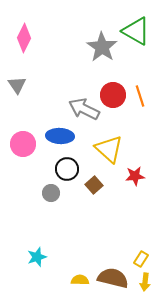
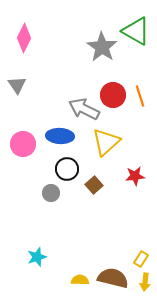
yellow triangle: moved 3 px left, 7 px up; rotated 36 degrees clockwise
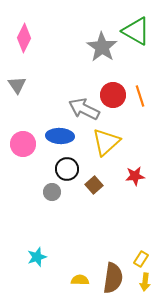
gray circle: moved 1 px right, 1 px up
brown semicircle: rotated 84 degrees clockwise
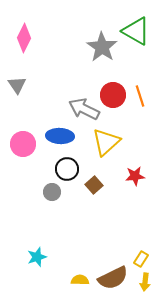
brown semicircle: rotated 56 degrees clockwise
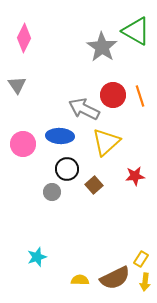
brown semicircle: moved 2 px right
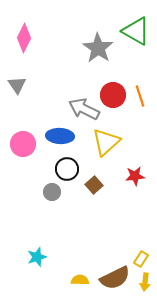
gray star: moved 4 px left, 1 px down
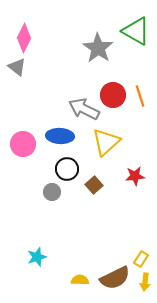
gray triangle: moved 18 px up; rotated 18 degrees counterclockwise
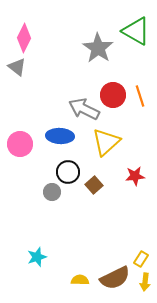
pink circle: moved 3 px left
black circle: moved 1 px right, 3 px down
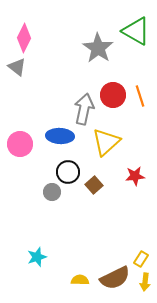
gray arrow: rotated 76 degrees clockwise
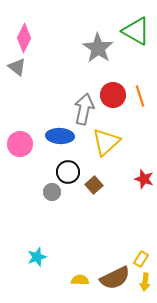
red star: moved 9 px right, 3 px down; rotated 24 degrees clockwise
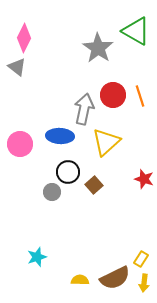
yellow arrow: moved 1 px left, 1 px down
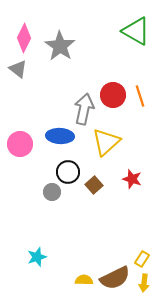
gray star: moved 38 px left, 2 px up
gray triangle: moved 1 px right, 2 px down
red star: moved 12 px left
yellow rectangle: moved 1 px right
yellow semicircle: moved 4 px right
